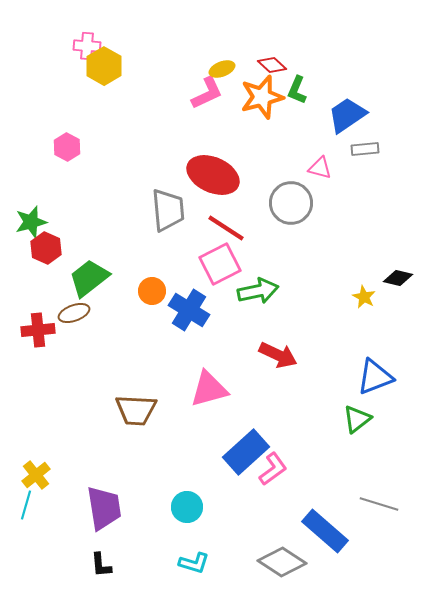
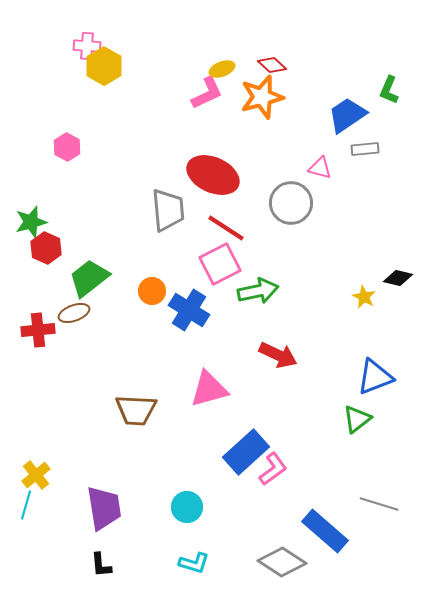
green L-shape at (297, 90): moved 92 px right
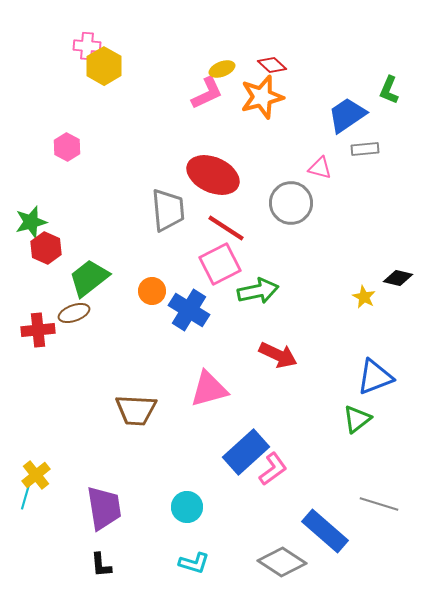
cyan line at (26, 505): moved 10 px up
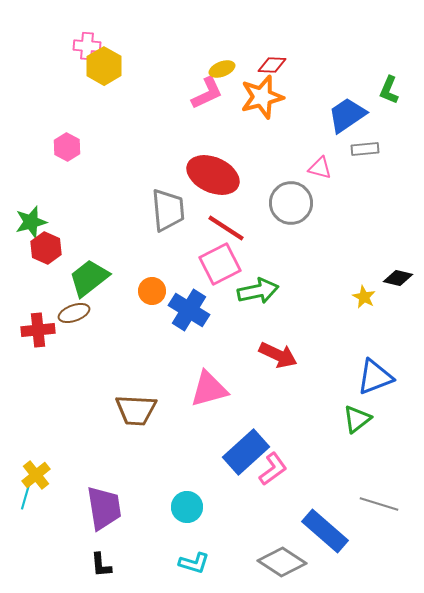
red diamond at (272, 65): rotated 40 degrees counterclockwise
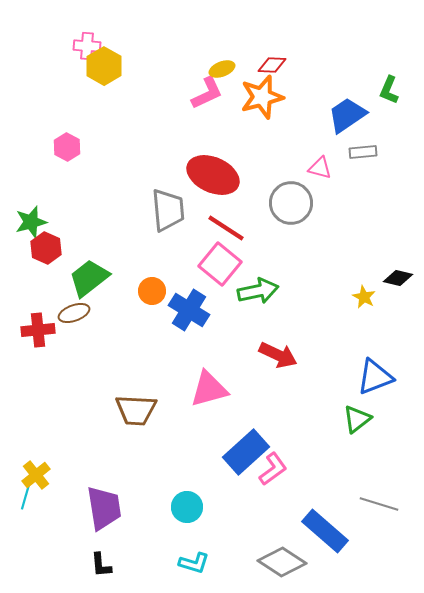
gray rectangle at (365, 149): moved 2 px left, 3 px down
pink square at (220, 264): rotated 24 degrees counterclockwise
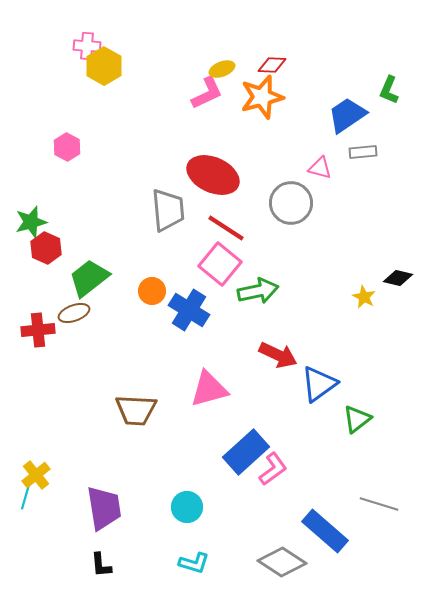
blue triangle at (375, 377): moved 56 px left, 7 px down; rotated 15 degrees counterclockwise
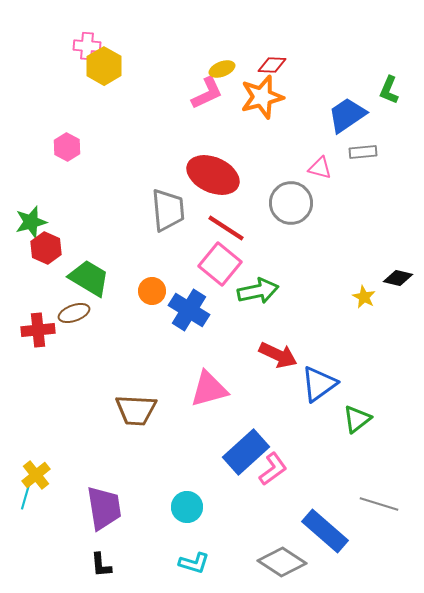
green trapezoid at (89, 278): rotated 69 degrees clockwise
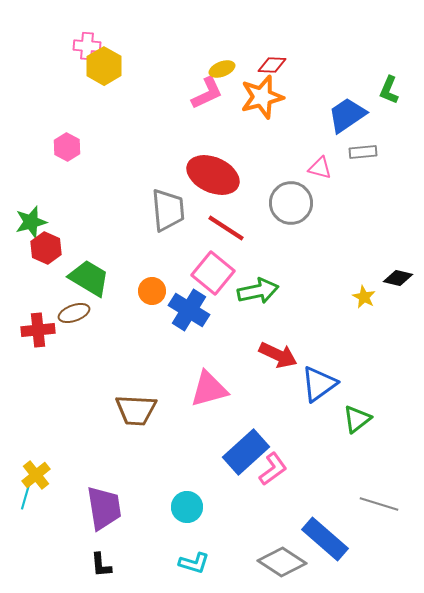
pink square at (220, 264): moved 7 px left, 9 px down
blue rectangle at (325, 531): moved 8 px down
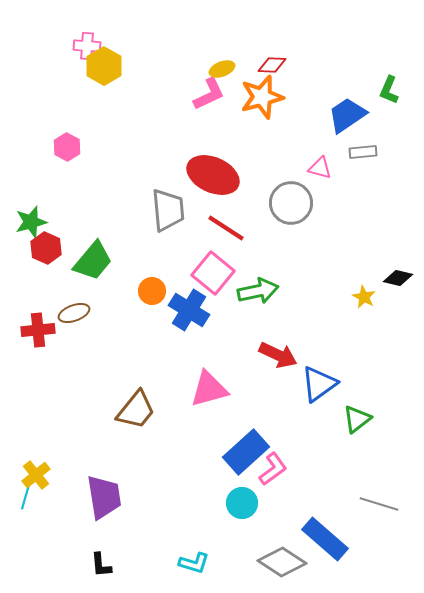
pink L-shape at (207, 93): moved 2 px right, 1 px down
green trapezoid at (89, 278): moved 4 px right, 17 px up; rotated 99 degrees clockwise
brown trapezoid at (136, 410): rotated 54 degrees counterclockwise
cyan circle at (187, 507): moved 55 px right, 4 px up
purple trapezoid at (104, 508): moved 11 px up
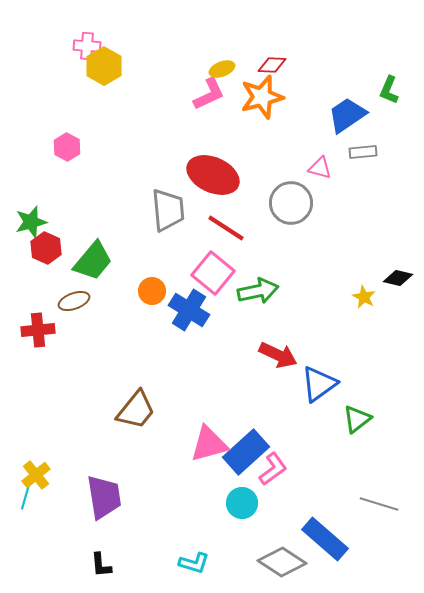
brown ellipse at (74, 313): moved 12 px up
pink triangle at (209, 389): moved 55 px down
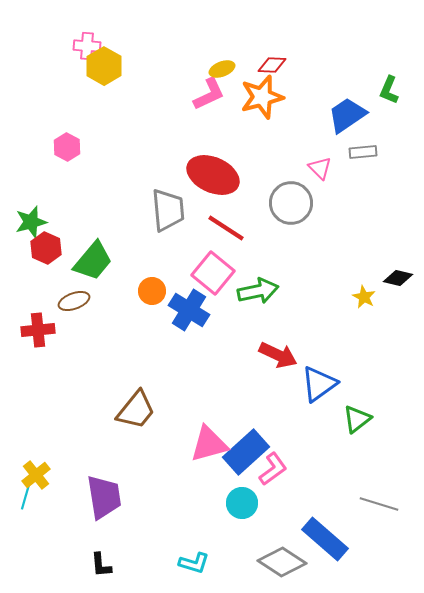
pink triangle at (320, 168): rotated 30 degrees clockwise
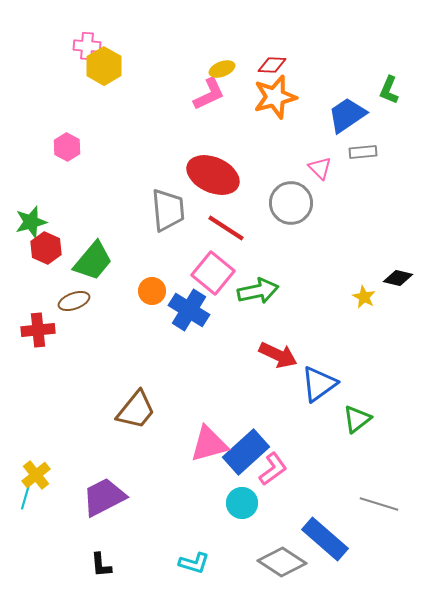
orange star at (262, 97): moved 13 px right
purple trapezoid at (104, 497): rotated 108 degrees counterclockwise
